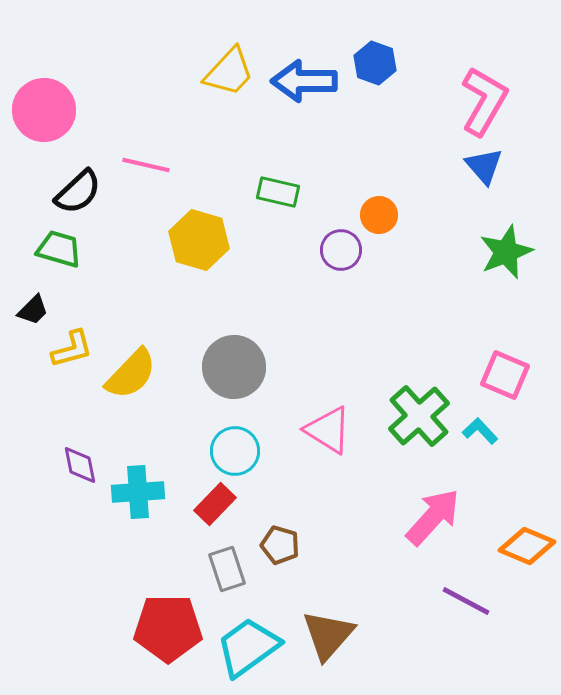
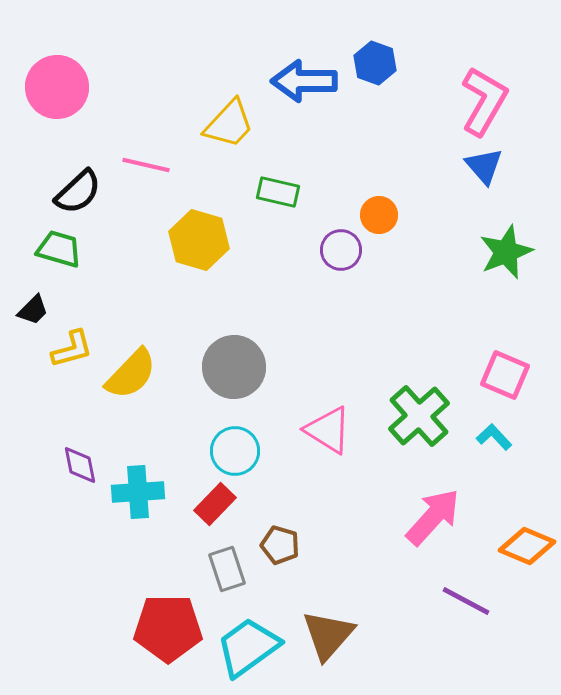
yellow trapezoid: moved 52 px down
pink circle: moved 13 px right, 23 px up
cyan L-shape: moved 14 px right, 6 px down
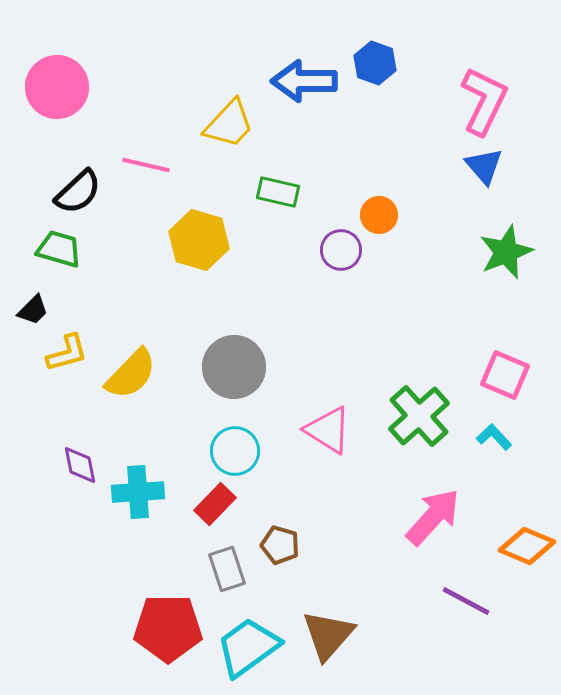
pink L-shape: rotated 4 degrees counterclockwise
yellow L-shape: moved 5 px left, 4 px down
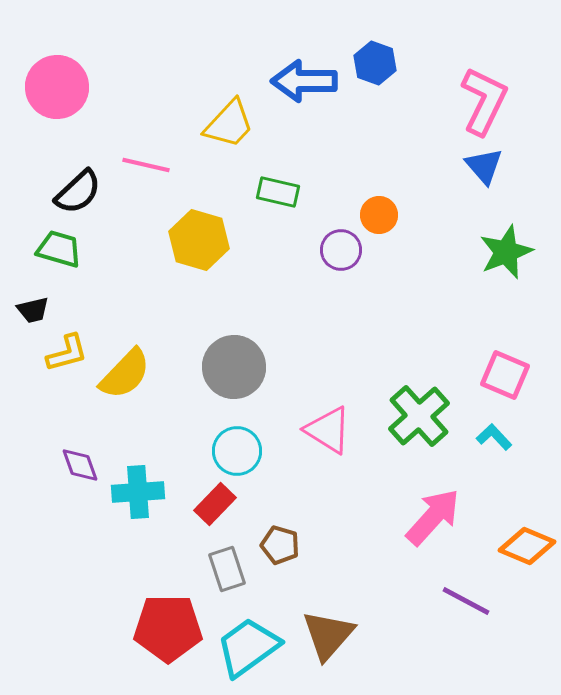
black trapezoid: rotated 32 degrees clockwise
yellow semicircle: moved 6 px left
cyan circle: moved 2 px right
purple diamond: rotated 9 degrees counterclockwise
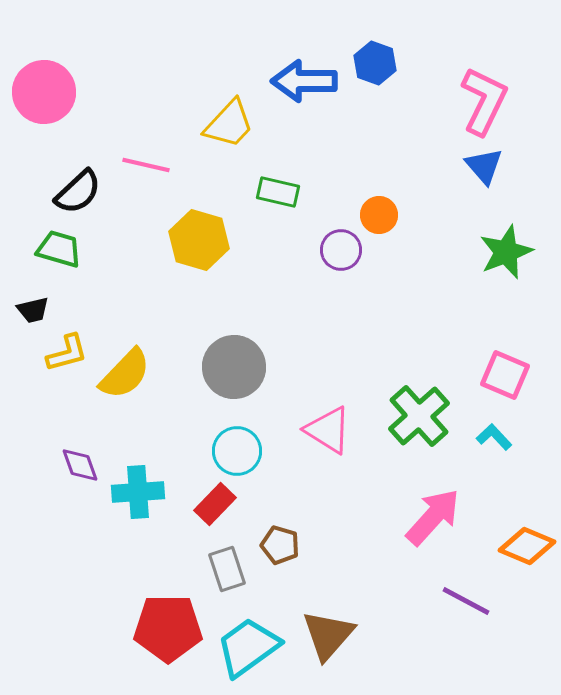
pink circle: moved 13 px left, 5 px down
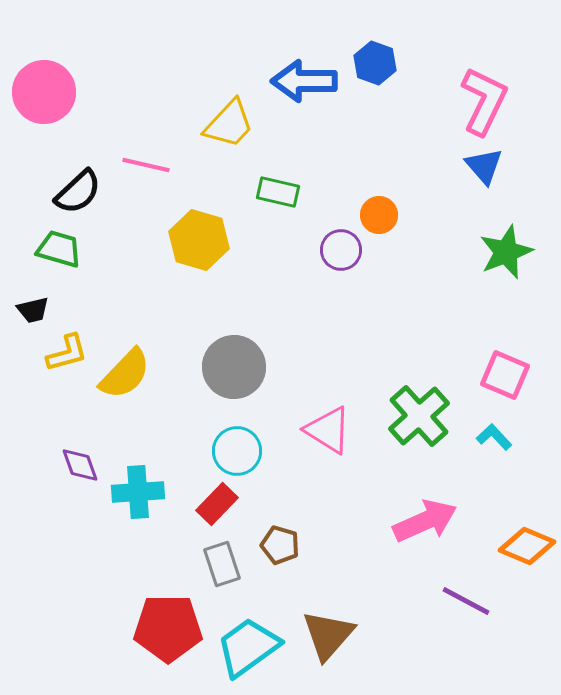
red rectangle: moved 2 px right
pink arrow: moved 8 px left, 4 px down; rotated 24 degrees clockwise
gray rectangle: moved 5 px left, 5 px up
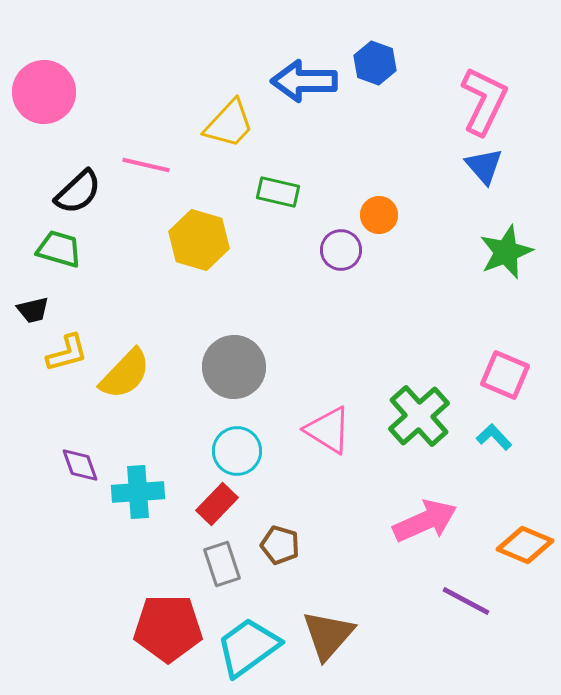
orange diamond: moved 2 px left, 1 px up
